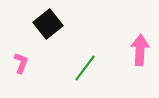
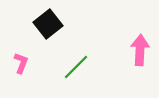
green line: moved 9 px left, 1 px up; rotated 8 degrees clockwise
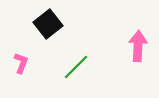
pink arrow: moved 2 px left, 4 px up
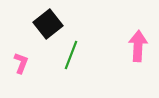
green line: moved 5 px left, 12 px up; rotated 24 degrees counterclockwise
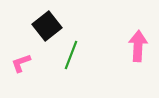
black square: moved 1 px left, 2 px down
pink L-shape: rotated 130 degrees counterclockwise
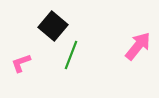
black square: moved 6 px right; rotated 12 degrees counterclockwise
pink arrow: rotated 36 degrees clockwise
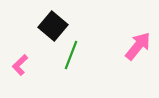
pink L-shape: moved 1 px left, 2 px down; rotated 25 degrees counterclockwise
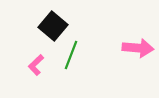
pink arrow: moved 2 px down; rotated 56 degrees clockwise
pink L-shape: moved 16 px right
